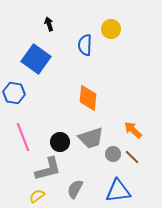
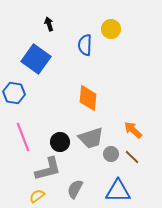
gray circle: moved 2 px left
blue triangle: rotated 8 degrees clockwise
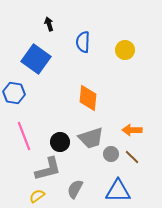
yellow circle: moved 14 px right, 21 px down
blue semicircle: moved 2 px left, 3 px up
orange arrow: moved 1 px left; rotated 42 degrees counterclockwise
pink line: moved 1 px right, 1 px up
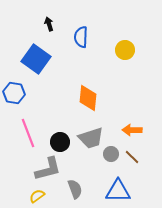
blue semicircle: moved 2 px left, 5 px up
pink line: moved 4 px right, 3 px up
gray semicircle: rotated 132 degrees clockwise
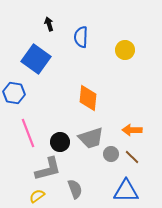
blue triangle: moved 8 px right
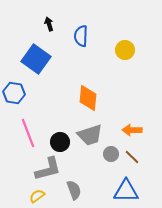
blue semicircle: moved 1 px up
gray trapezoid: moved 1 px left, 3 px up
gray semicircle: moved 1 px left, 1 px down
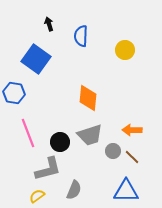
gray circle: moved 2 px right, 3 px up
gray semicircle: rotated 42 degrees clockwise
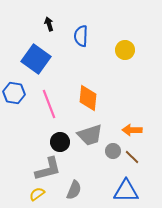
pink line: moved 21 px right, 29 px up
yellow semicircle: moved 2 px up
